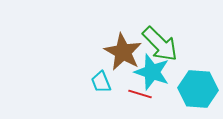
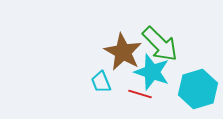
cyan hexagon: rotated 21 degrees counterclockwise
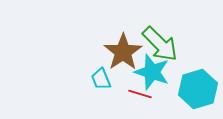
brown star: rotated 9 degrees clockwise
cyan trapezoid: moved 3 px up
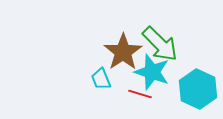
cyan hexagon: rotated 18 degrees counterclockwise
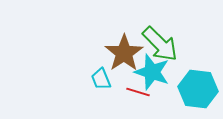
brown star: moved 1 px right, 1 px down
cyan hexagon: rotated 18 degrees counterclockwise
red line: moved 2 px left, 2 px up
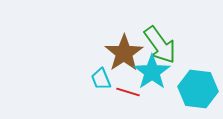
green arrow: moved 1 px down; rotated 9 degrees clockwise
cyan star: rotated 18 degrees clockwise
red line: moved 10 px left
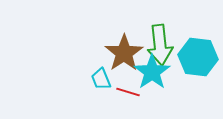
green arrow: rotated 30 degrees clockwise
cyan hexagon: moved 32 px up
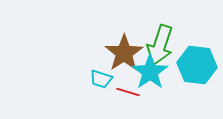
green arrow: rotated 24 degrees clockwise
cyan hexagon: moved 1 px left, 8 px down
cyan star: moved 2 px left
cyan trapezoid: rotated 50 degrees counterclockwise
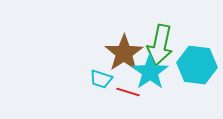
green arrow: rotated 6 degrees counterclockwise
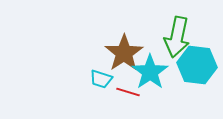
green arrow: moved 17 px right, 8 px up
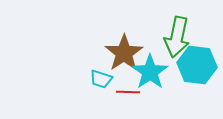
red line: rotated 15 degrees counterclockwise
